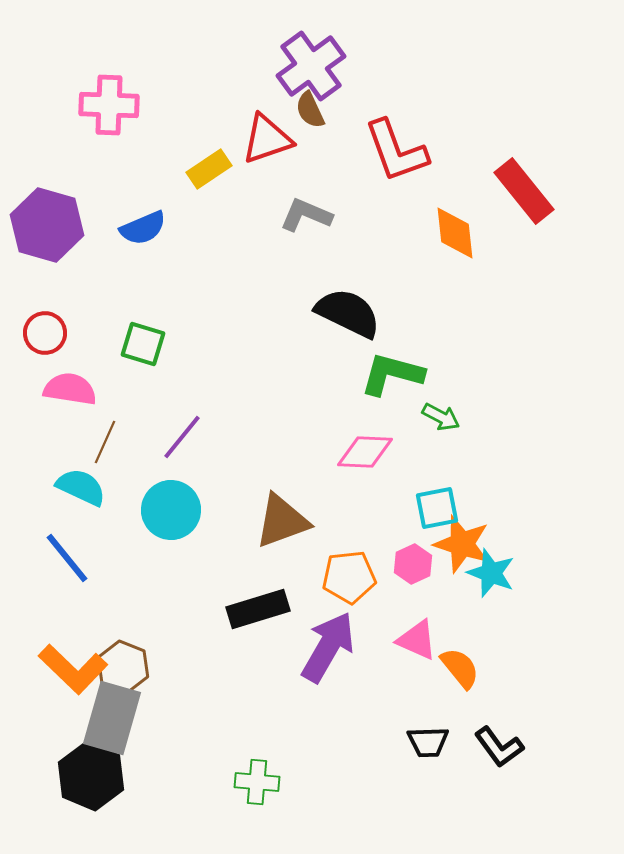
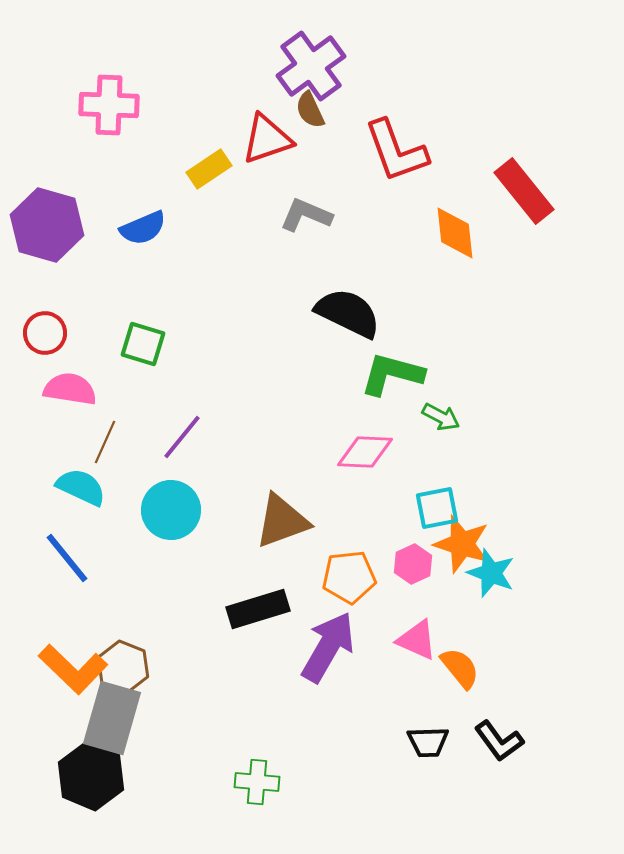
black L-shape: moved 6 px up
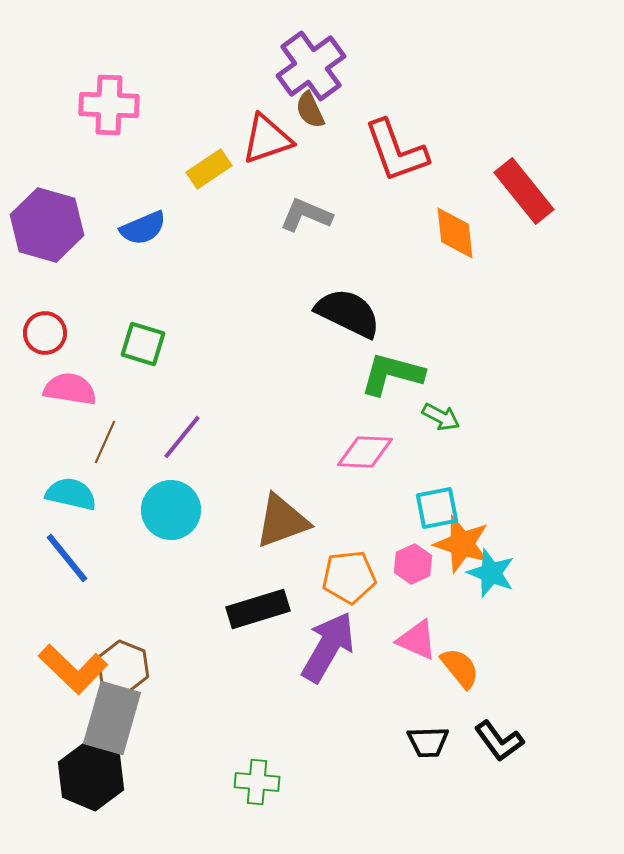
cyan semicircle: moved 10 px left, 7 px down; rotated 12 degrees counterclockwise
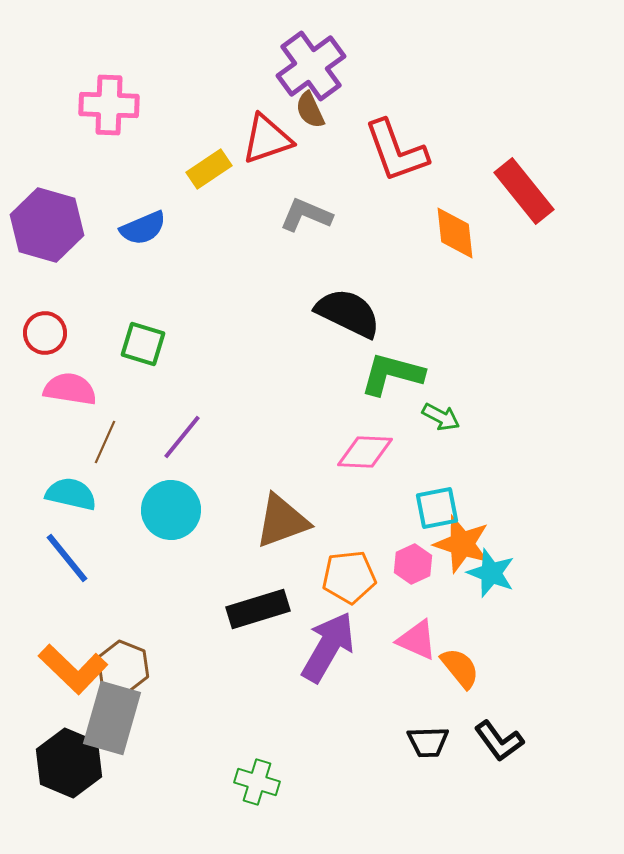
black hexagon: moved 22 px left, 13 px up
green cross: rotated 12 degrees clockwise
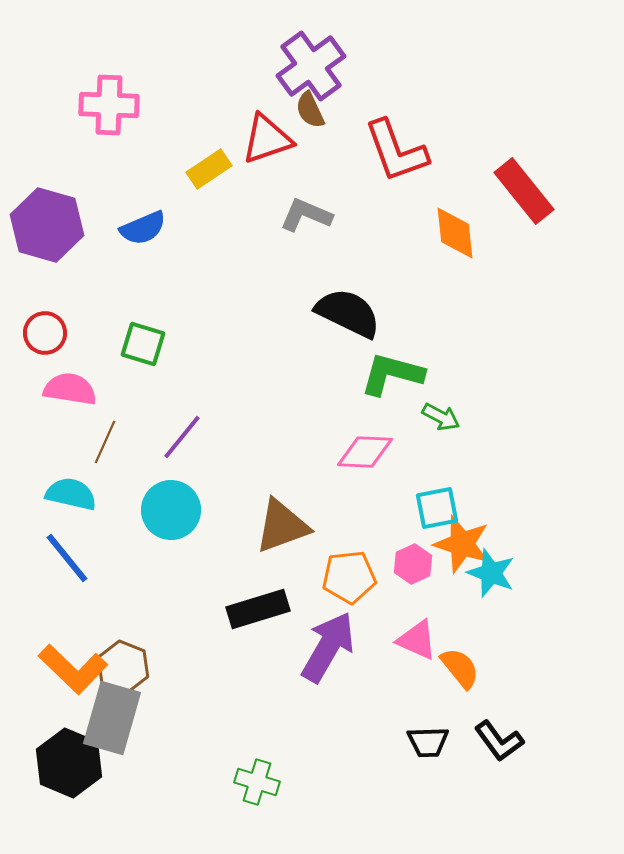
brown triangle: moved 5 px down
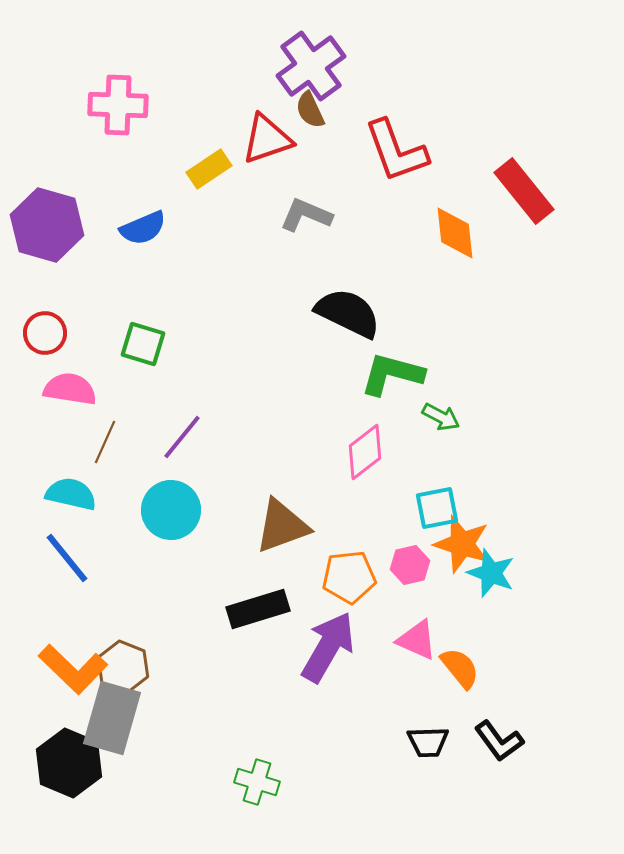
pink cross: moved 9 px right
pink diamond: rotated 40 degrees counterclockwise
pink hexagon: moved 3 px left, 1 px down; rotated 12 degrees clockwise
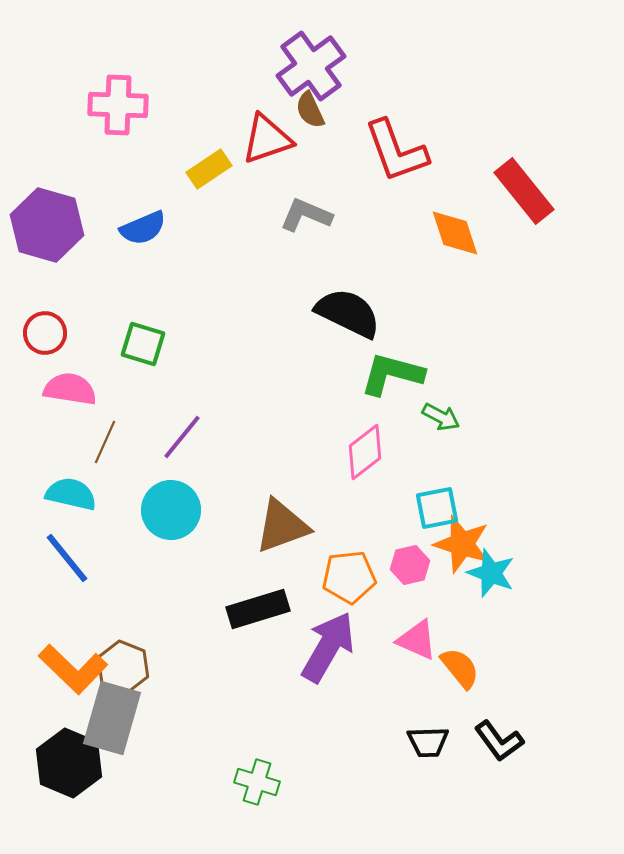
orange diamond: rotated 12 degrees counterclockwise
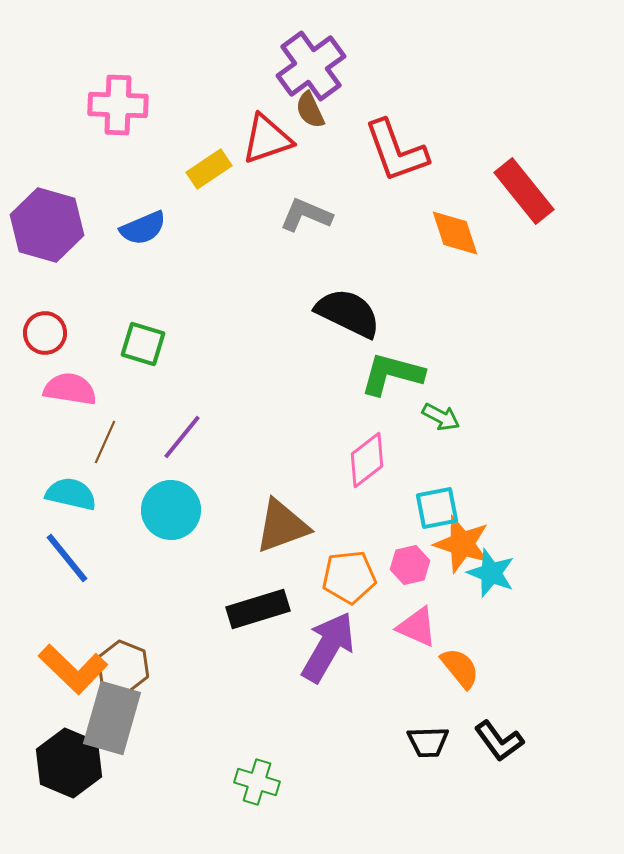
pink diamond: moved 2 px right, 8 px down
pink triangle: moved 13 px up
